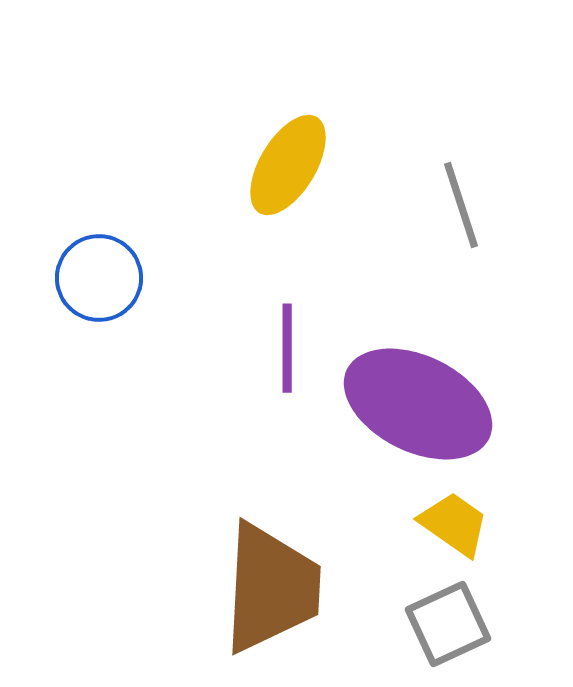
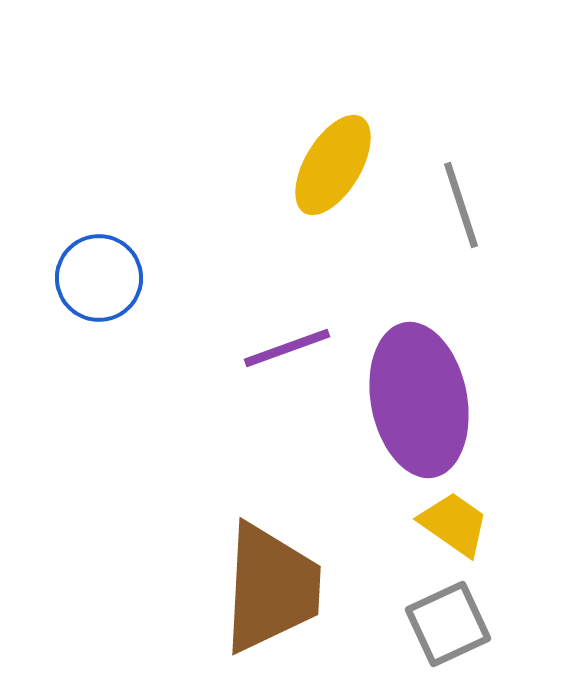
yellow ellipse: moved 45 px right
purple line: rotated 70 degrees clockwise
purple ellipse: moved 1 px right, 4 px up; rotated 53 degrees clockwise
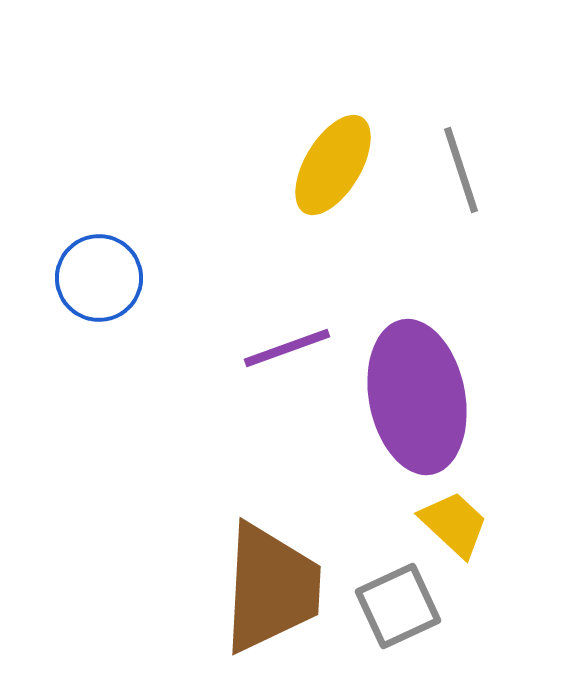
gray line: moved 35 px up
purple ellipse: moved 2 px left, 3 px up
yellow trapezoid: rotated 8 degrees clockwise
gray square: moved 50 px left, 18 px up
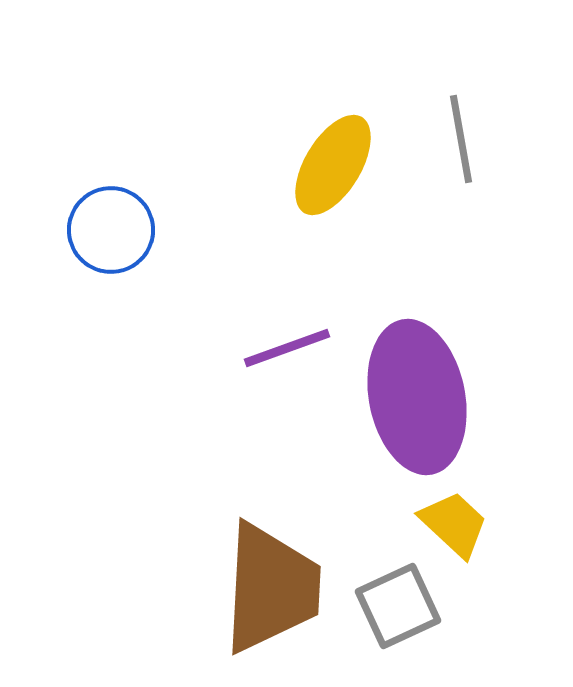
gray line: moved 31 px up; rotated 8 degrees clockwise
blue circle: moved 12 px right, 48 px up
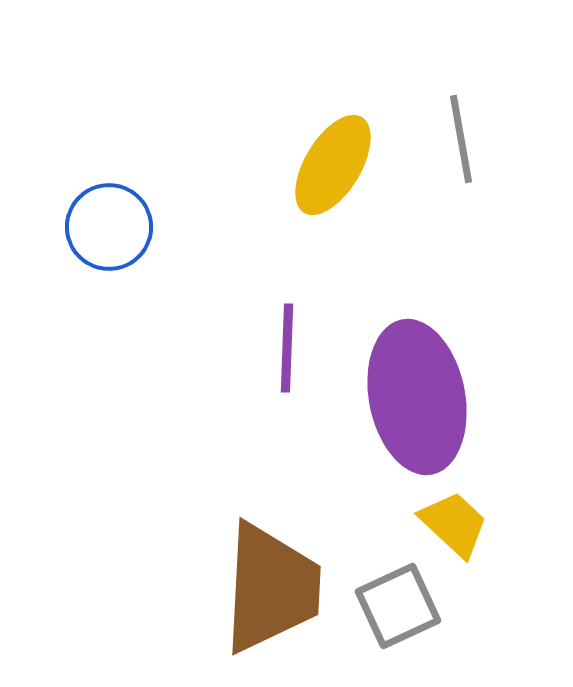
blue circle: moved 2 px left, 3 px up
purple line: rotated 68 degrees counterclockwise
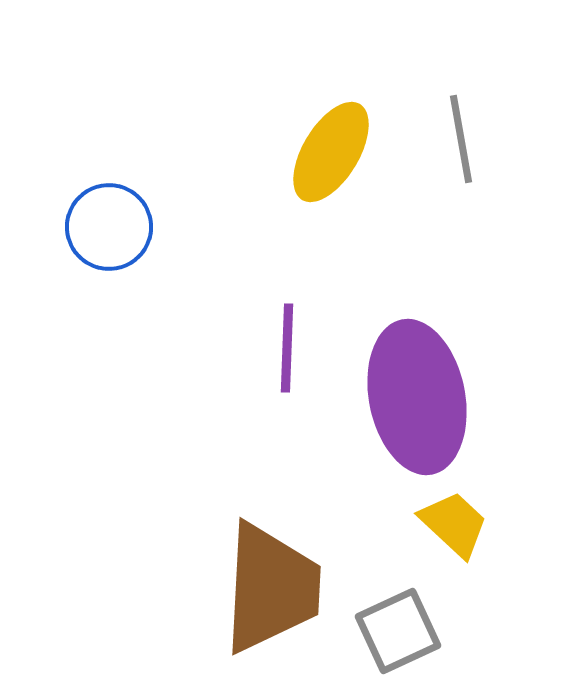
yellow ellipse: moved 2 px left, 13 px up
gray square: moved 25 px down
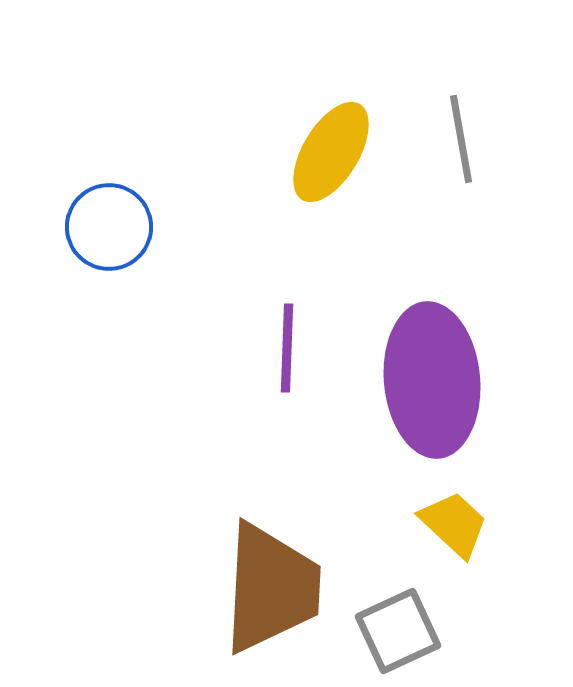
purple ellipse: moved 15 px right, 17 px up; rotated 6 degrees clockwise
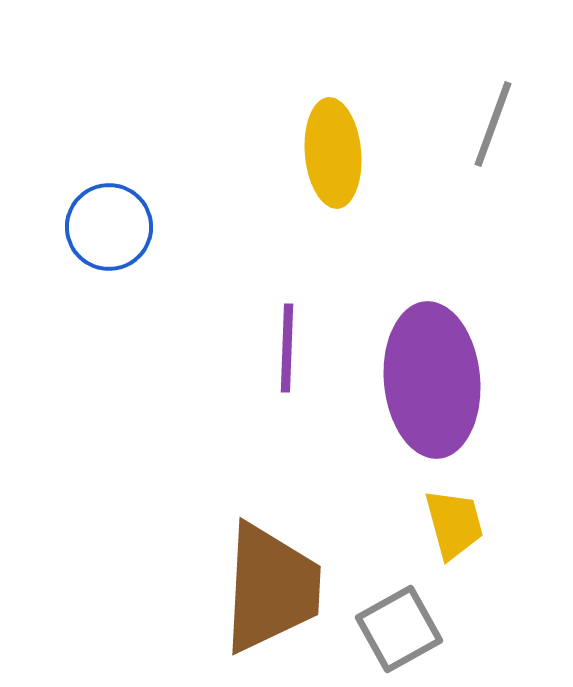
gray line: moved 32 px right, 15 px up; rotated 30 degrees clockwise
yellow ellipse: moved 2 px right, 1 px down; rotated 36 degrees counterclockwise
yellow trapezoid: rotated 32 degrees clockwise
gray square: moved 1 px right, 2 px up; rotated 4 degrees counterclockwise
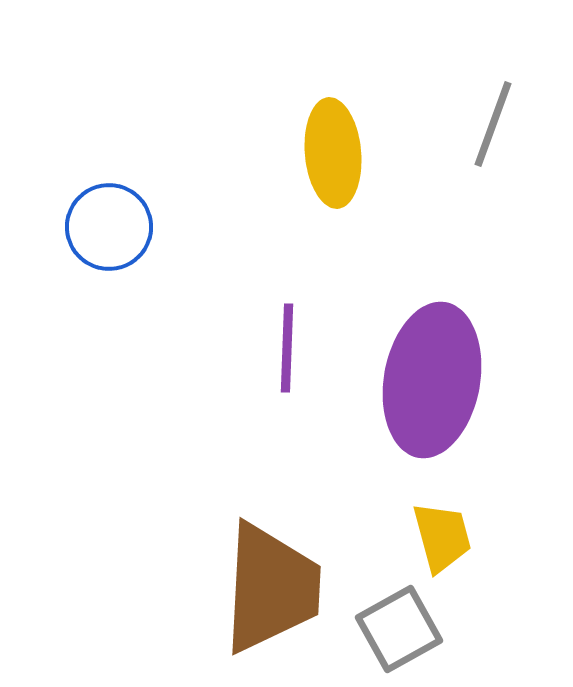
purple ellipse: rotated 15 degrees clockwise
yellow trapezoid: moved 12 px left, 13 px down
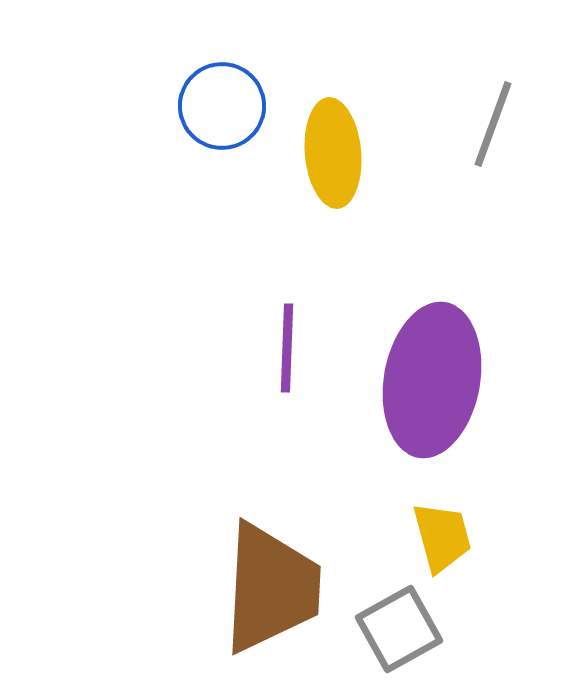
blue circle: moved 113 px right, 121 px up
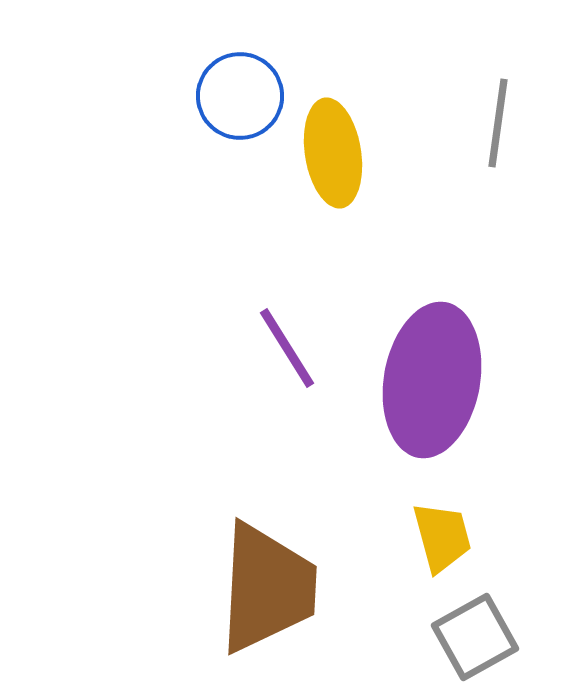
blue circle: moved 18 px right, 10 px up
gray line: moved 5 px right, 1 px up; rotated 12 degrees counterclockwise
yellow ellipse: rotated 4 degrees counterclockwise
purple line: rotated 34 degrees counterclockwise
brown trapezoid: moved 4 px left
gray square: moved 76 px right, 8 px down
